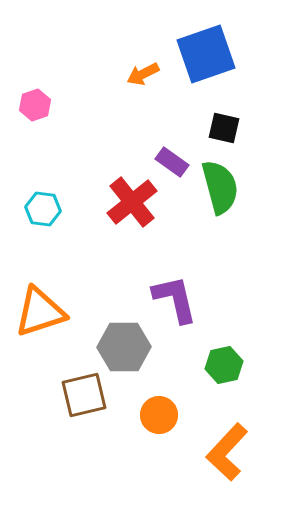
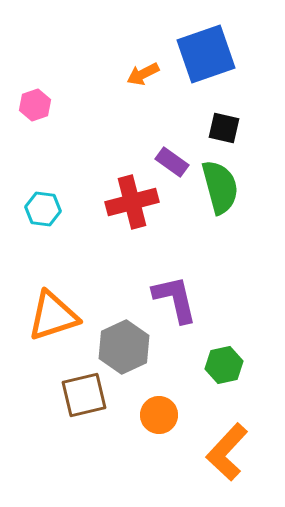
red cross: rotated 24 degrees clockwise
orange triangle: moved 13 px right, 4 px down
gray hexagon: rotated 24 degrees counterclockwise
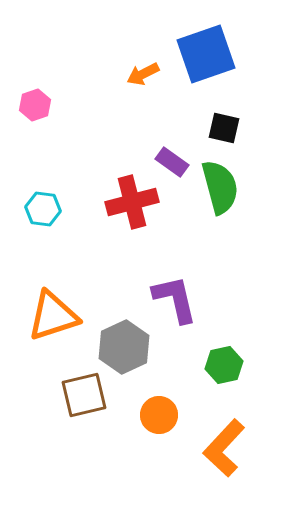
orange L-shape: moved 3 px left, 4 px up
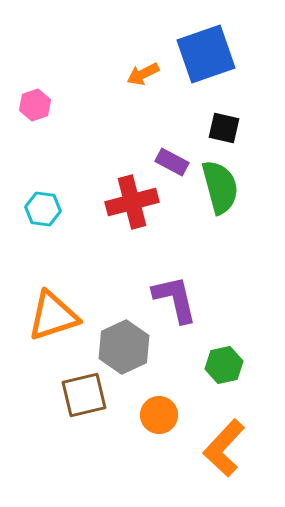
purple rectangle: rotated 8 degrees counterclockwise
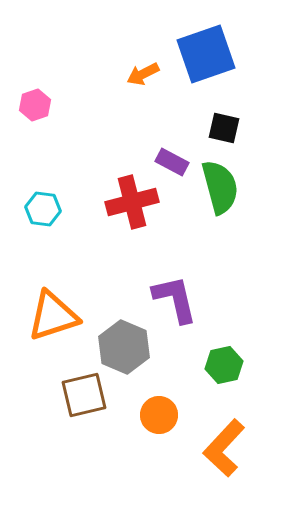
gray hexagon: rotated 12 degrees counterclockwise
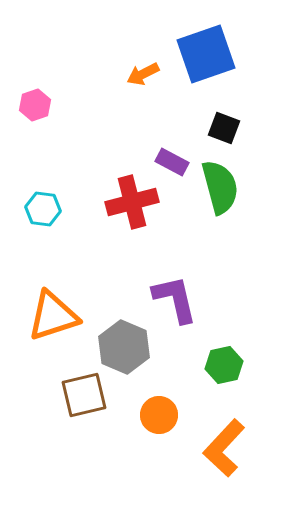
black square: rotated 8 degrees clockwise
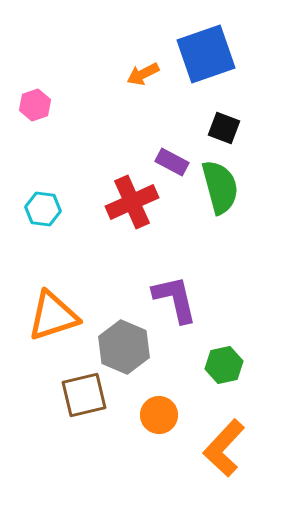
red cross: rotated 9 degrees counterclockwise
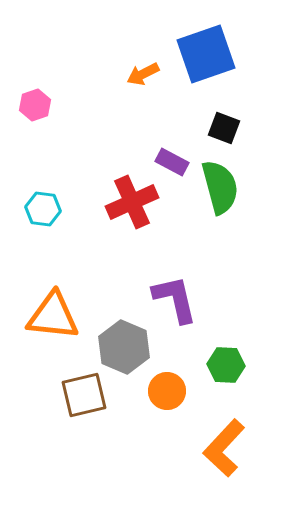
orange triangle: rotated 24 degrees clockwise
green hexagon: moved 2 px right; rotated 15 degrees clockwise
orange circle: moved 8 px right, 24 px up
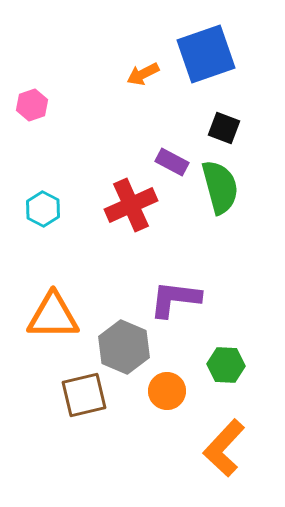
pink hexagon: moved 3 px left
red cross: moved 1 px left, 3 px down
cyan hexagon: rotated 20 degrees clockwise
purple L-shape: rotated 70 degrees counterclockwise
orange triangle: rotated 6 degrees counterclockwise
